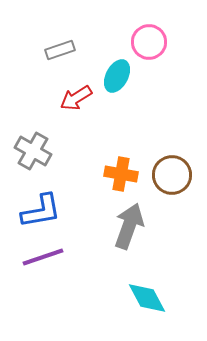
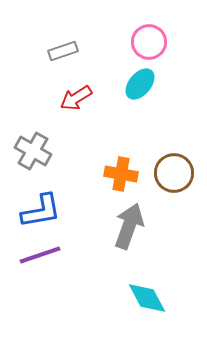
gray rectangle: moved 3 px right, 1 px down
cyan ellipse: moved 23 px right, 8 px down; rotated 12 degrees clockwise
brown circle: moved 2 px right, 2 px up
purple line: moved 3 px left, 2 px up
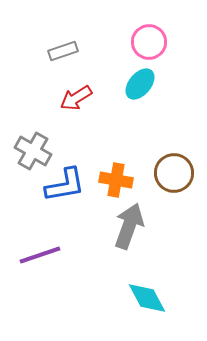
orange cross: moved 5 px left, 6 px down
blue L-shape: moved 24 px right, 26 px up
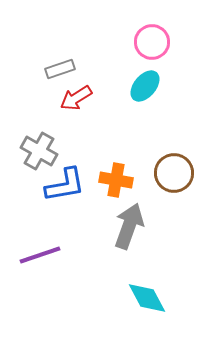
pink circle: moved 3 px right
gray rectangle: moved 3 px left, 18 px down
cyan ellipse: moved 5 px right, 2 px down
gray cross: moved 6 px right
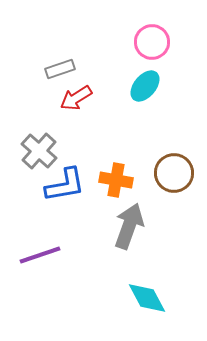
gray cross: rotated 12 degrees clockwise
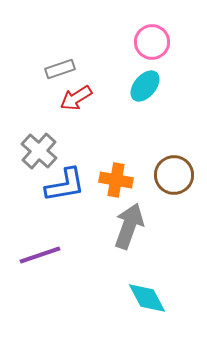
brown circle: moved 2 px down
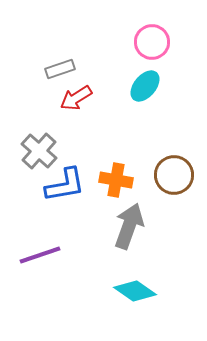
cyan diamond: moved 12 px left, 7 px up; rotated 27 degrees counterclockwise
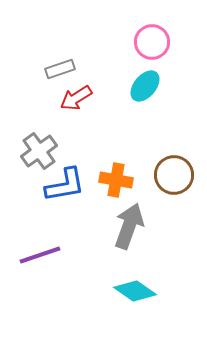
gray cross: rotated 12 degrees clockwise
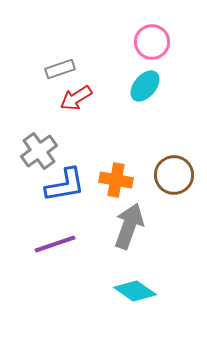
purple line: moved 15 px right, 11 px up
